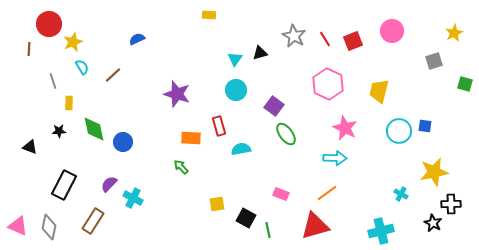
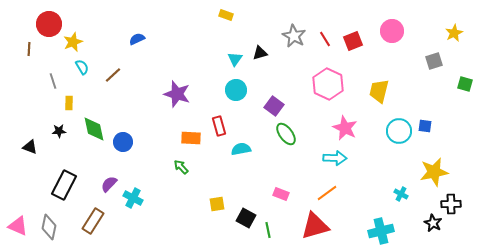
yellow rectangle at (209, 15): moved 17 px right; rotated 16 degrees clockwise
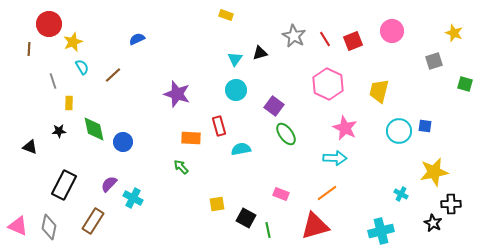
yellow star at (454, 33): rotated 24 degrees counterclockwise
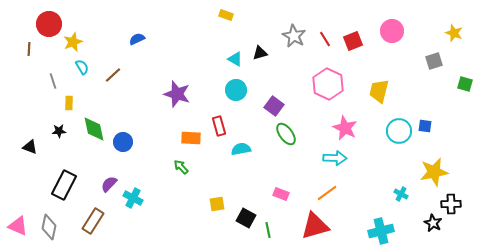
cyan triangle at (235, 59): rotated 35 degrees counterclockwise
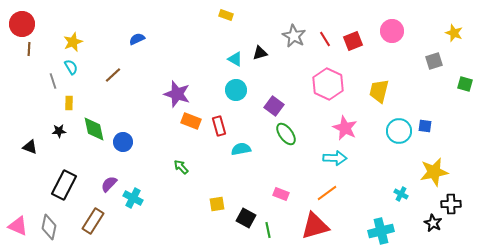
red circle at (49, 24): moved 27 px left
cyan semicircle at (82, 67): moved 11 px left
orange rectangle at (191, 138): moved 17 px up; rotated 18 degrees clockwise
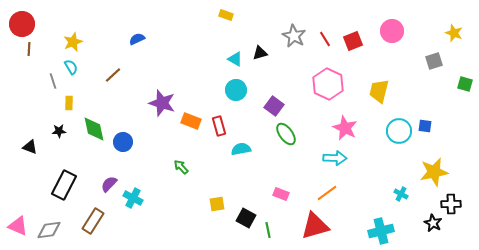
purple star at (177, 94): moved 15 px left, 9 px down
gray diamond at (49, 227): moved 3 px down; rotated 70 degrees clockwise
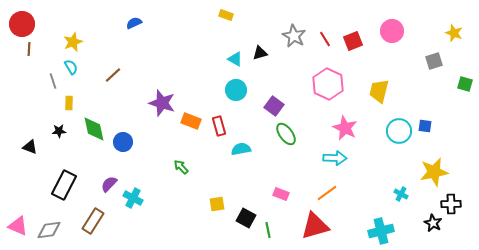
blue semicircle at (137, 39): moved 3 px left, 16 px up
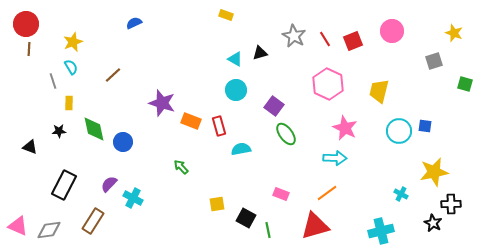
red circle at (22, 24): moved 4 px right
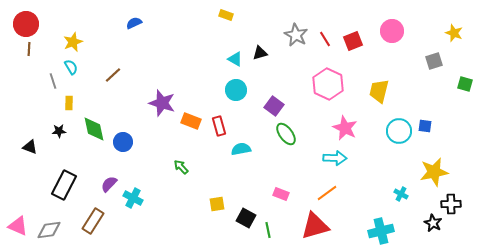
gray star at (294, 36): moved 2 px right, 1 px up
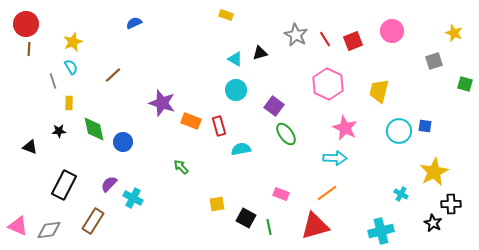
yellow star at (434, 172): rotated 16 degrees counterclockwise
green line at (268, 230): moved 1 px right, 3 px up
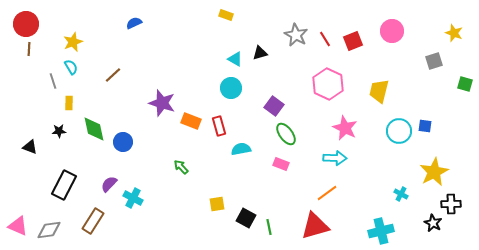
cyan circle at (236, 90): moved 5 px left, 2 px up
pink rectangle at (281, 194): moved 30 px up
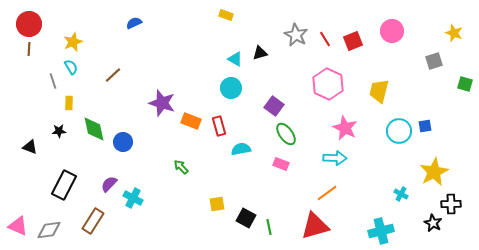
red circle at (26, 24): moved 3 px right
blue square at (425, 126): rotated 16 degrees counterclockwise
